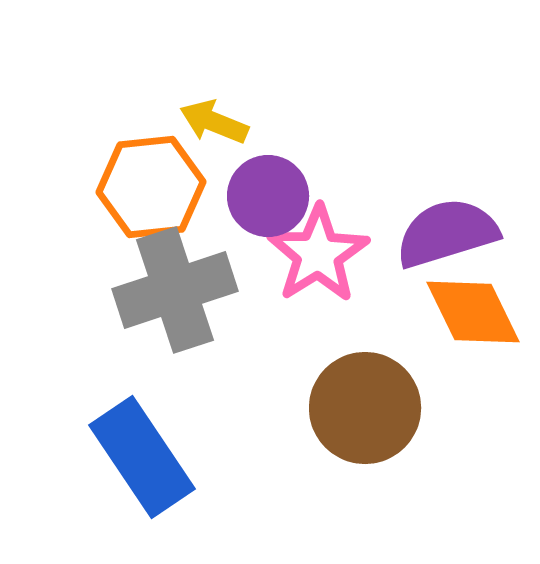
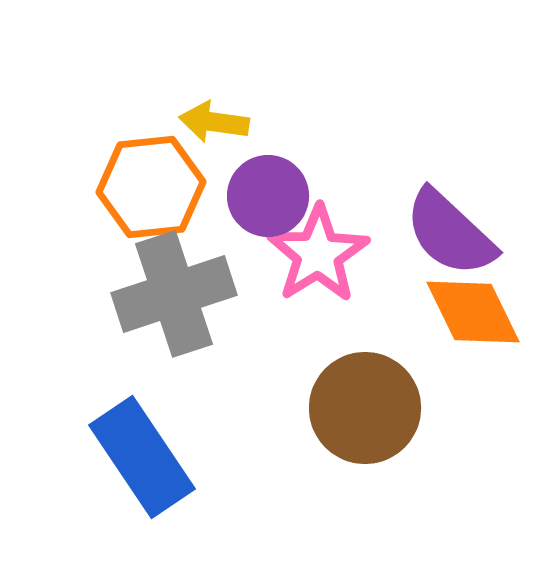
yellow arrow: rotated 14 degrees counterclockwise
purple semicircle: moved 3 px right; rotated 120 degrees counterclockwise
gray cross: moved 1 px left, 4 px down
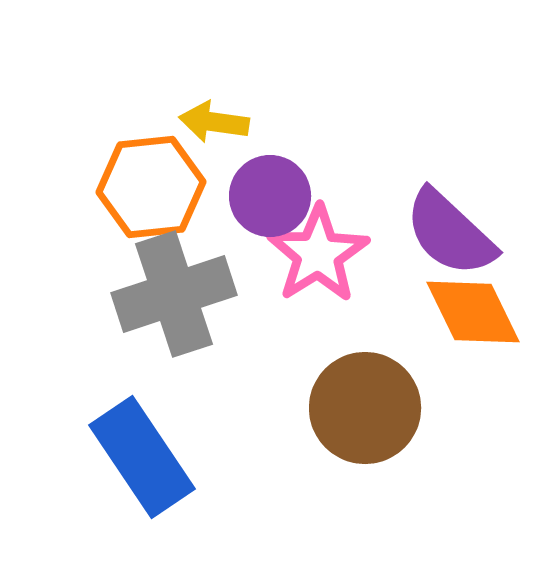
purple circle: moved 2 px right
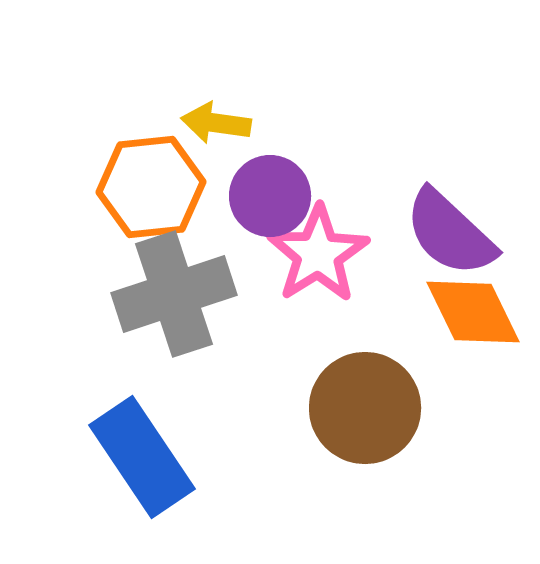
yellow arrow: moved 2 px right, 1 px down
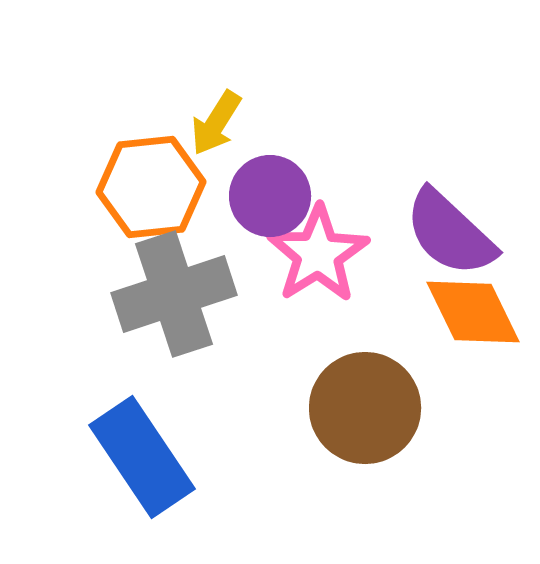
yellow arrow: rotated 66 degrees counterclockwise
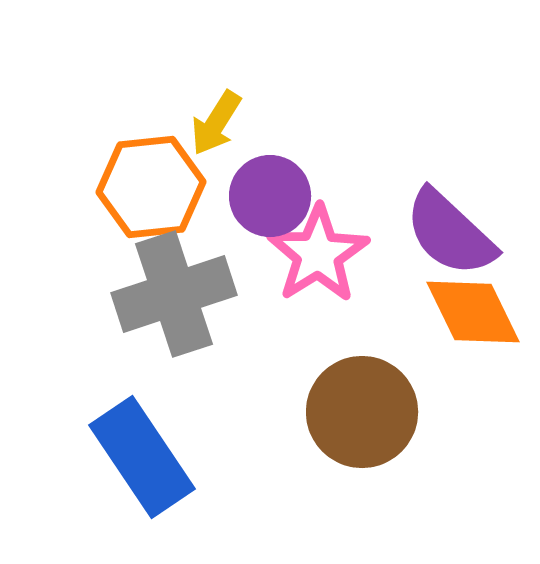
brown circle: moved 3 px left, 4 px down
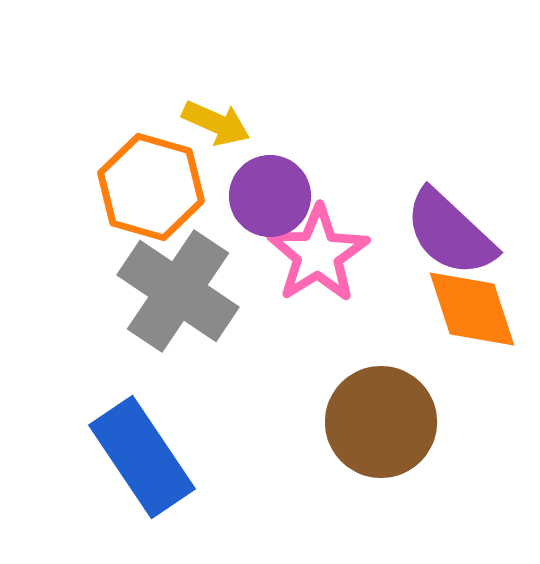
yellow arrow: rotated 98 degrees counterclockwise
orange hexagon: rotated 22 degrees clockwise
gray cross: moved 4 px right, 3 px up; rotated 38 degrees counterclockwise
orange diamond: moved 1 px left, 3 px up; rotated 8 degrees clockwise
brown circle: moved 19 px right, 10 px down
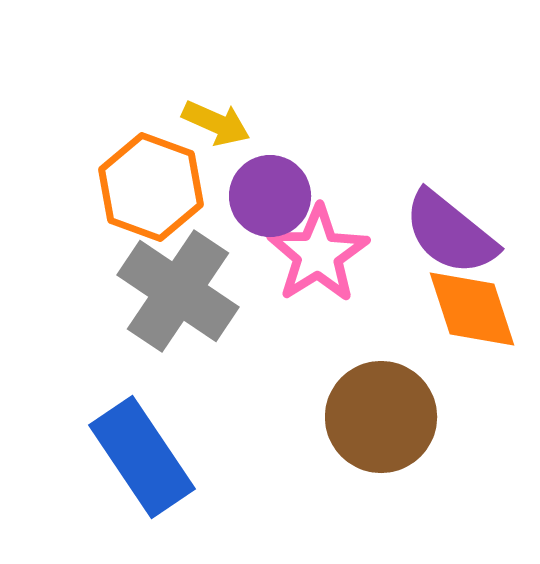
orange hexagon: rotated 4 degrees clockwise
purple semicircle: rotated 4 degrees counterclockwise
brown circle: moved 5 px up
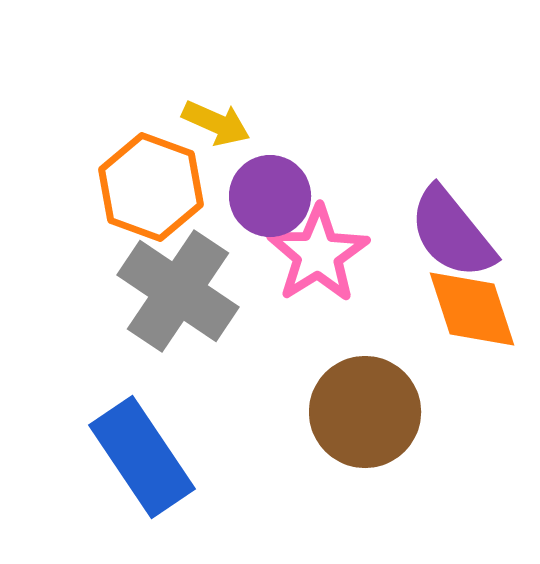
purple semicircle: moved 2 px right; rotated 12 degrees clockwise
brown circle: moved 16 px left, 5 px up
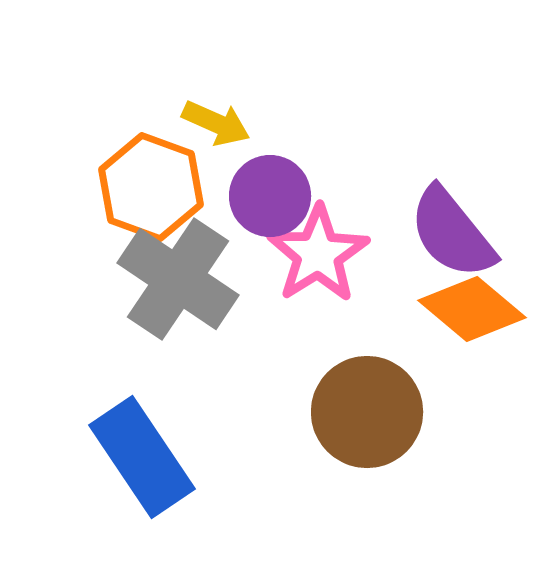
gray cross: moved 12 px up
orange diamond: rotated 32 degrees counterclockwise
brown circle: moved 2 px right
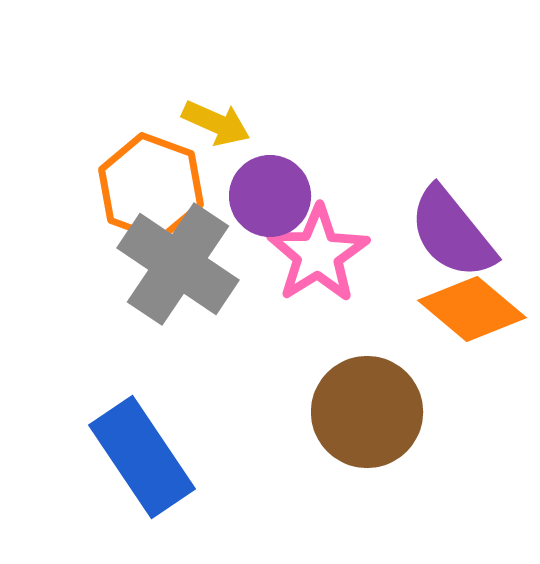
gray cross: moved 15 px up
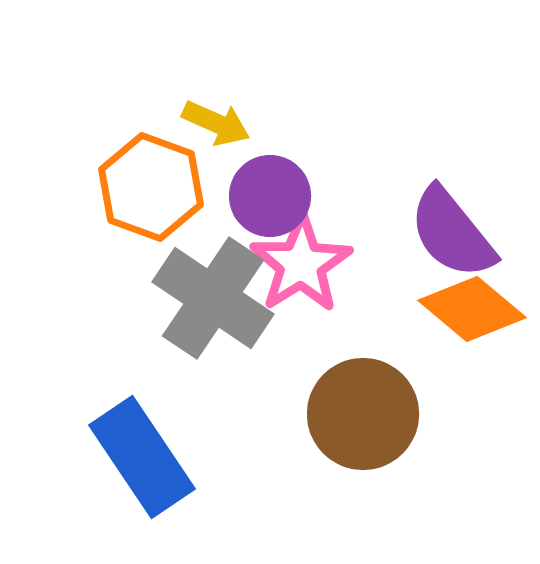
pink star: moved 17 px left, 10 px down
gray cross: moved 35 px right, 34 px down
brown circle: moved 4 px left, 2 px down
